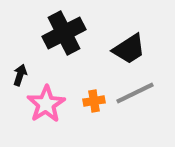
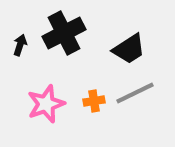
black arrow: moved 30 px up
pink star: rotated 12 degrees clockwise
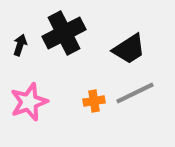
pink star: moved 17 px left, 2 px up
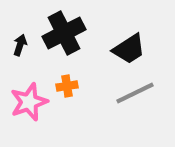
orange cross: moved 27 px left, 15 px up
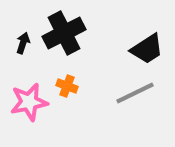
black arrow: moved 3 px right, 2 px up
black trapezoid: moved 18 px right
orange cross: rotated 30 degrees clockwise
pink star: rotated 9 degrees clockwise
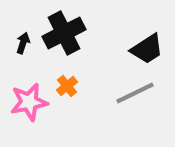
orange cross: rotated 30 degrees clockwise
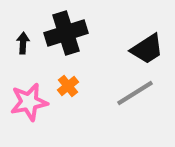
black cross: moved 2 px right; rotated 9 degrees clockwise
black arrow: rotated 15 degrees counterclockwise
orange cross: moved 1 px right
gray line: rotated 6 degrees counterclockwise
